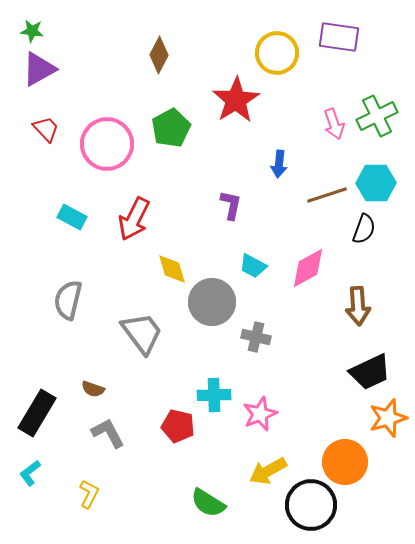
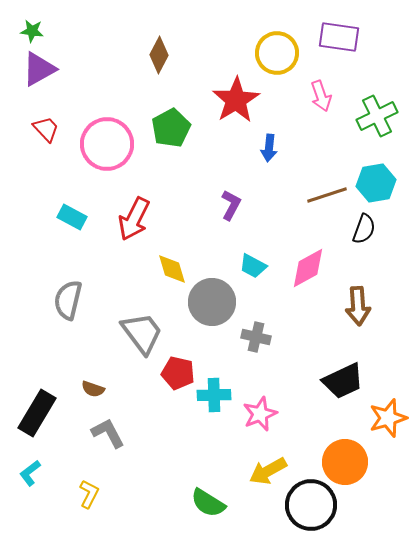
pink arrow: moved 13 px left, 28 px up
blue arrow: moved 10 px left, 16 px up
cyan hexagon: rotated 9 degrees counterclockwise
purple L-shape: rotated 16 degrees clockwise
black trapezoid: moved 27 px left, 9 px down
red pentagon: moved 53 px up
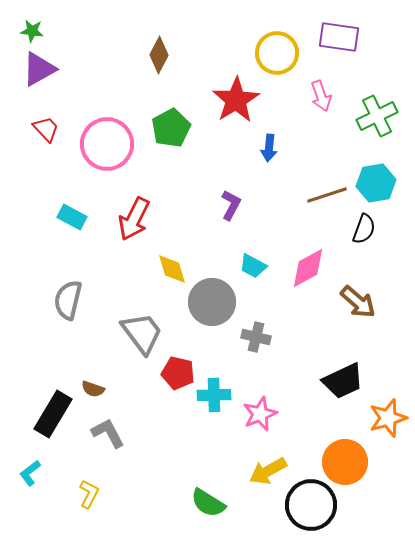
brown arrow: moved 4 px up; rotated 45 degrees counterclockwise
black rectangle: moved 16 px right, 1 px down
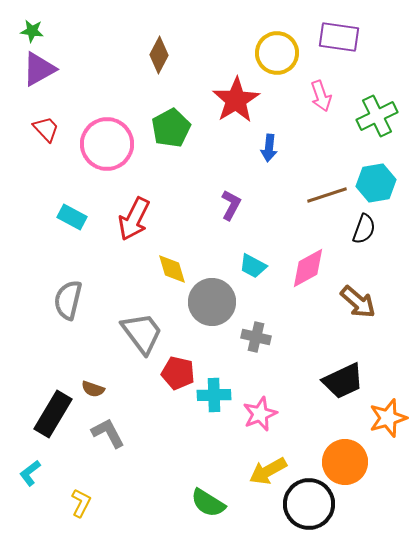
yellow L-shape: moved 8 px left, 9 px down
black circle: moved 2 px left, 1 px up
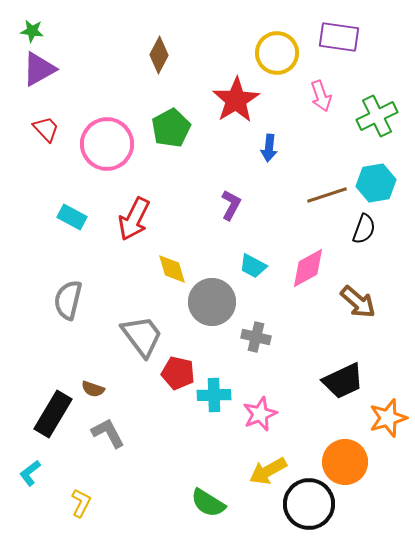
gray trapezoid: moved 3 px down
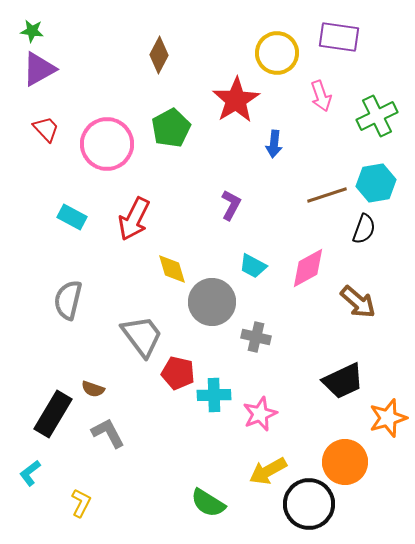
blue arrow: moved 5 px right, 4 px up
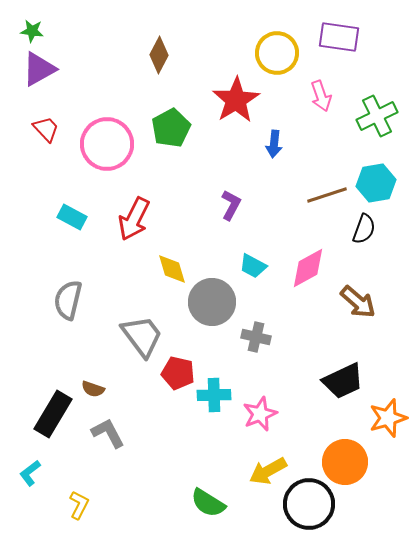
yellow L-shape: moved 2 px left, 2 px down
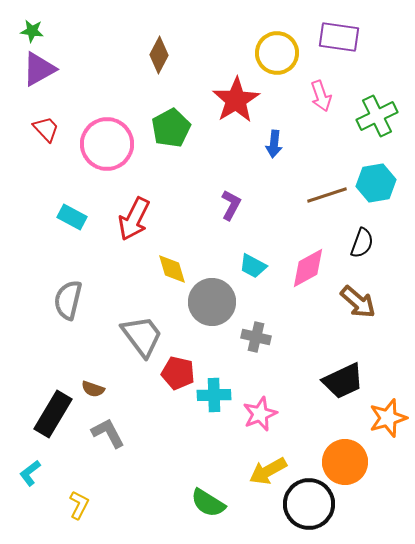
black semicircle: moved 2 px left, 14 px down
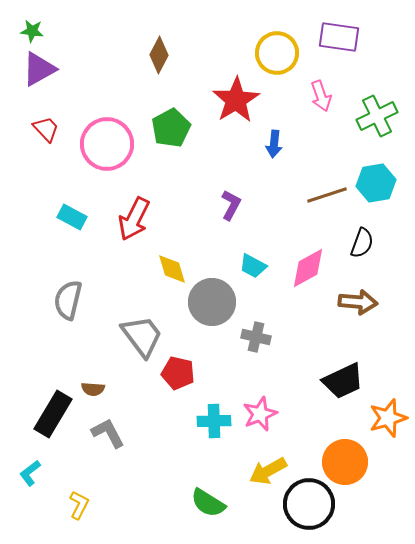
brown arrow: rotated 36 degrees counterclockwise
brown semicircle: rotated 15 degrees counterclockwise
cyan cross: moved 26 px down
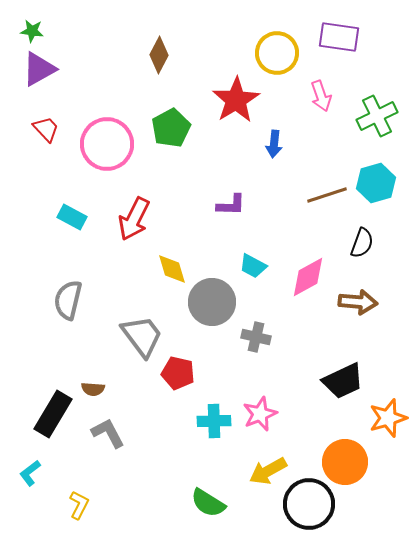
cyan hexagon: rotated 6 degrees counterclockwise
purple L-shape: rotated 64 degrees clockwise
pink diamond: moved 9 px down
